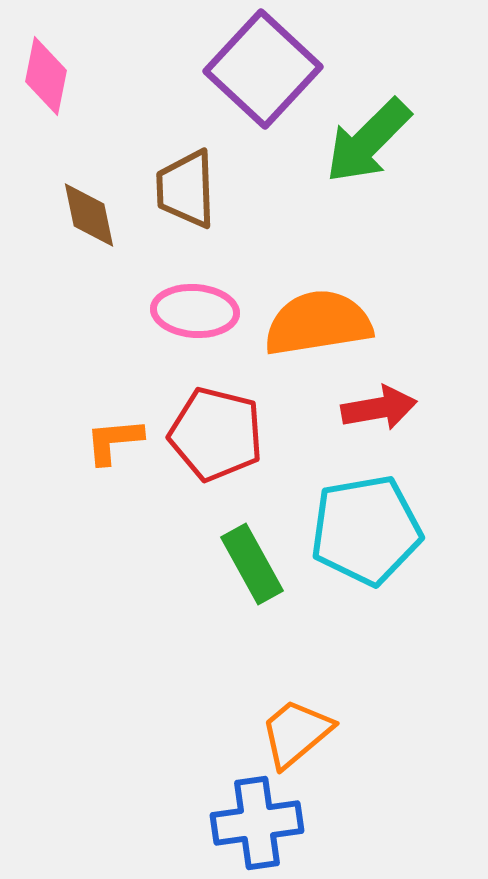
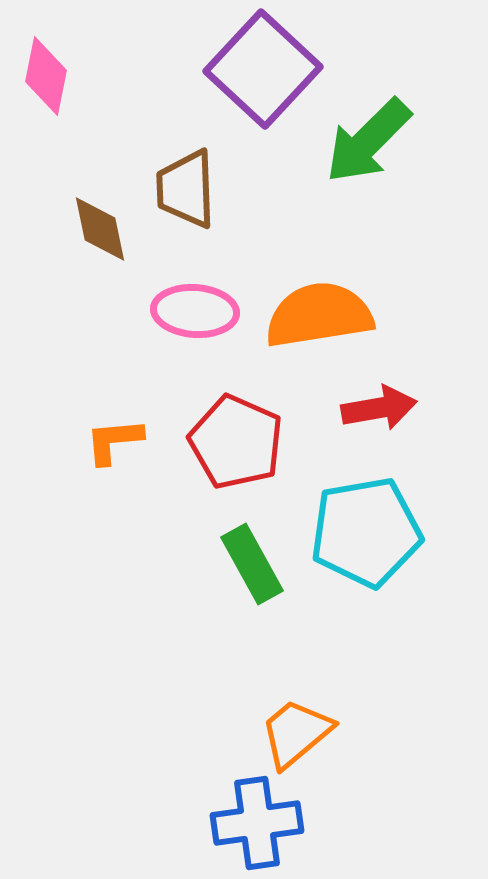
brown diamond: moved 11 px right, 14 px down
orange semicircle: moved 1 px right, 8 px up
red pentagon: moved 20 px right, 8 px down; rotated 10 degrees clockwise
cyan pentagon: moved 2 px down
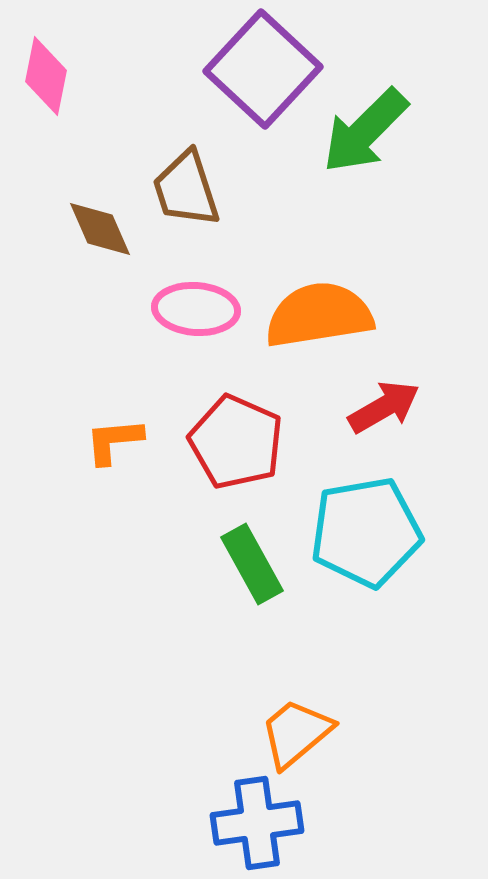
green arrow: moved 3 px left, 10 px up
brown trapezoid: rotated 16 degrees counterclockwise
brown diamond: rotated 12 degrees counterclockwise
pink ellipse: moved 1 px right, 2 px up
red arrow: moved 5 px right, 1 px up; rotated 20 degrees counterclockwise
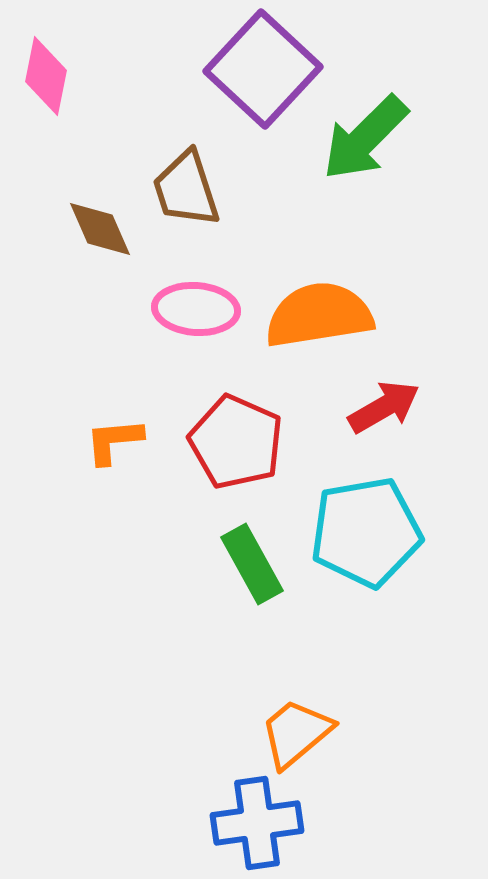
green arrow: moved 7 px down
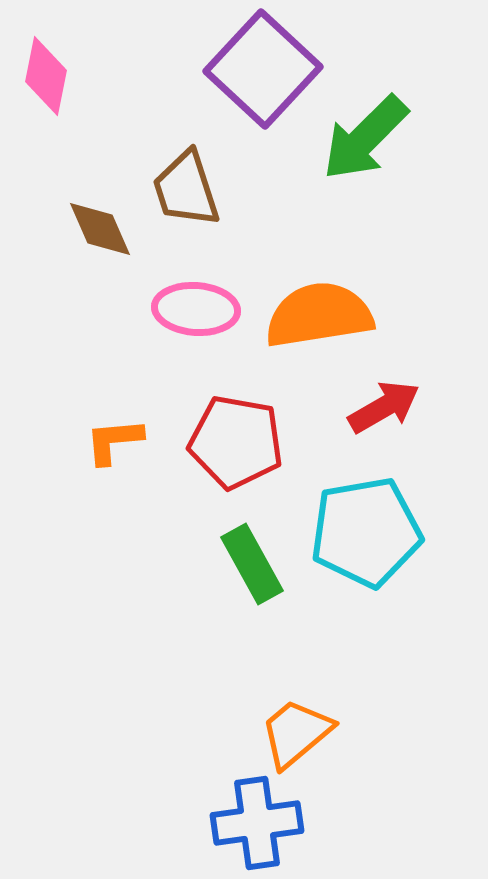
red pentagon: rotated 14 degrees counterclockwise
